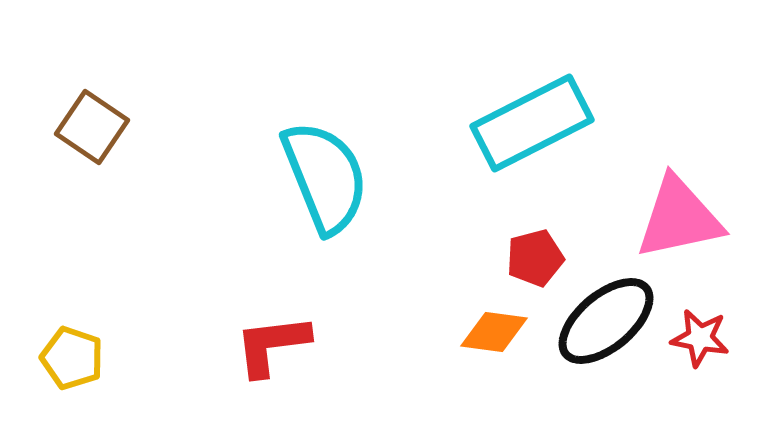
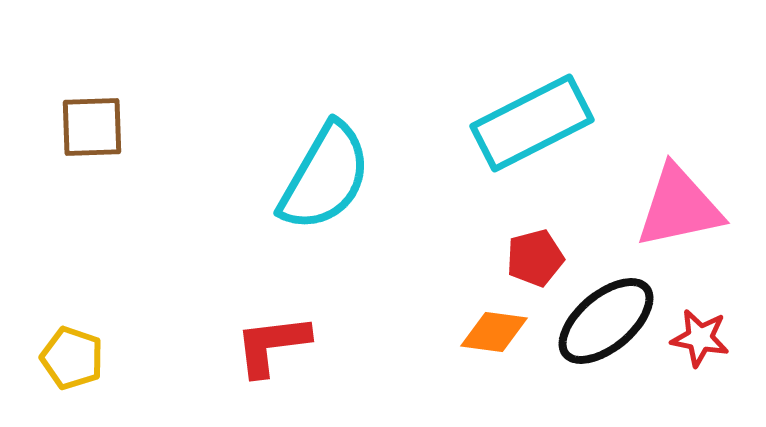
brown square: rotated 36 degrees counterclockwise
cyan semicircle: rotated 52 degrees clockwise
pink triangle: moved 11 px up
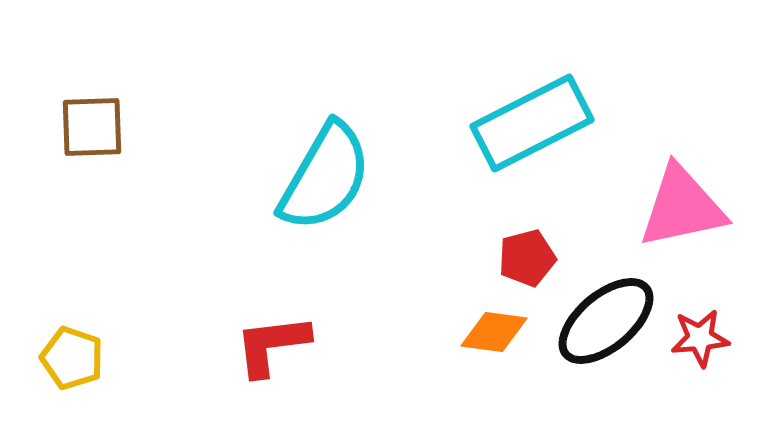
pink triangle: moved 3 px right
red pentagon: moved 8 px left
red star: rotated 16 degrees counterclockwise
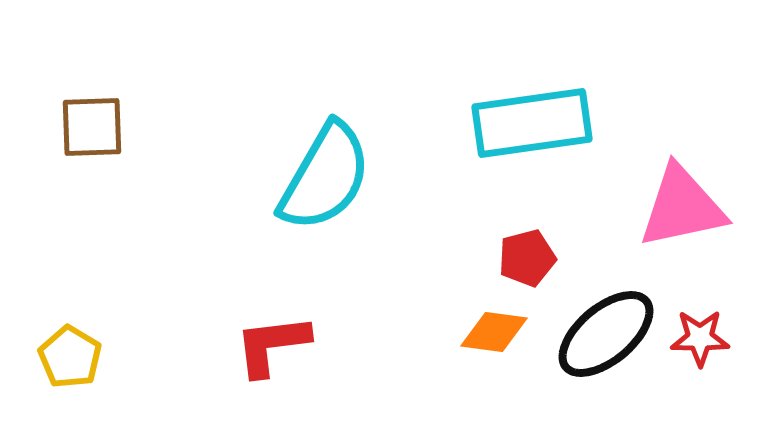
cyan rectangle: rotated 19 degrees clockwise
black ellipse: moved 13 px down
red star: rotated 6 degrees clockwise
yellow pentagon: moved 2 px left, 1 px up; rotated 12 degrees clockwise
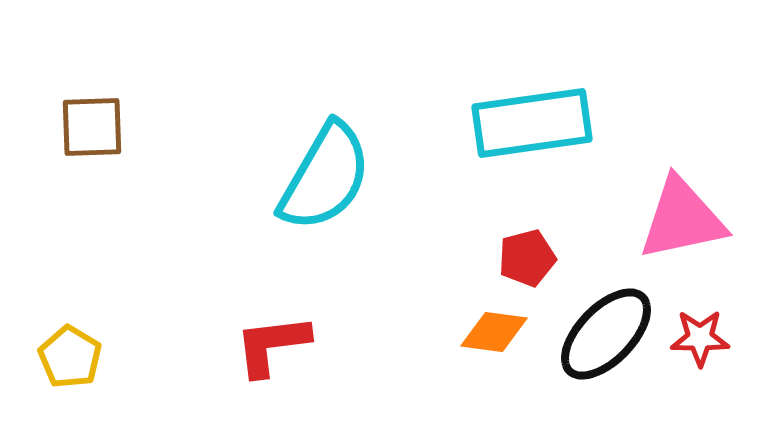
pink triangle: moved 12 px down
black ellipse: rotated 6 degrees counterclockwise
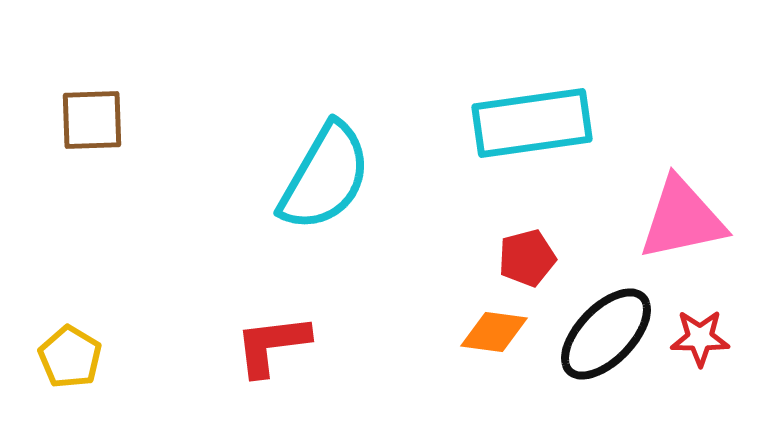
brown square: moved 7 px up
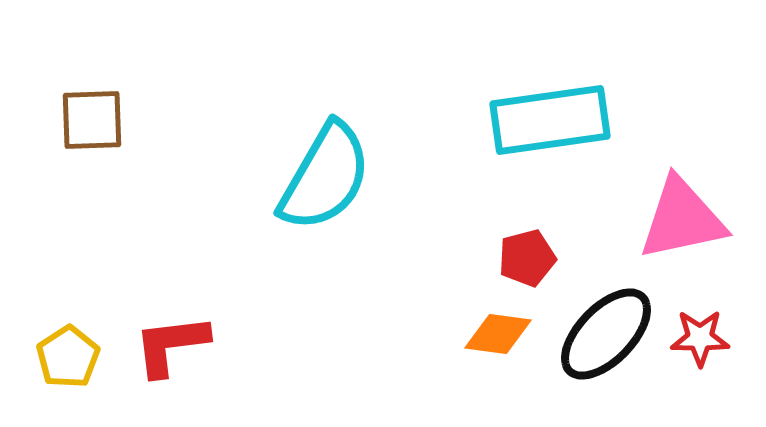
cyan rectangle: moved 18 px right, 3 px up
orange diamond: moved 4 px right, 2 px down
red L-shape: moved 101 px left
yellow pentagon: moved 2 px left; rotated 8 degrees clockwise
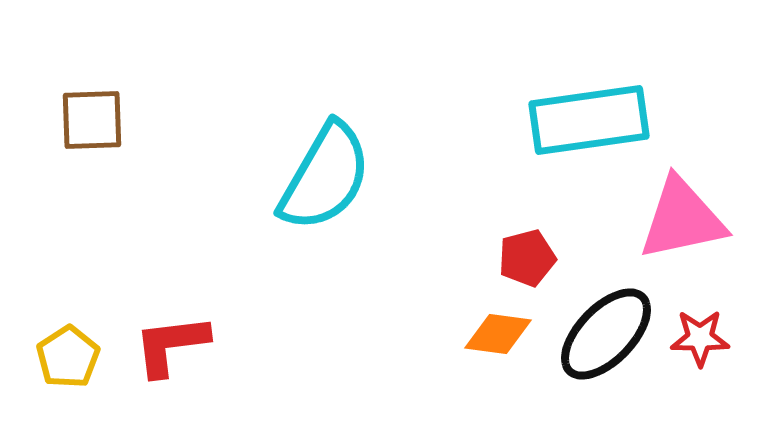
cyan rectangle: moved 39 px right
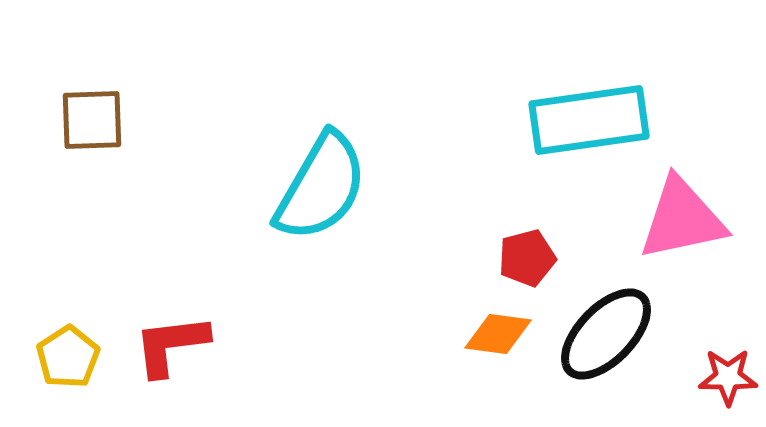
cyan semicircle: moved 4 px left, 10 px down
red star: moved 28 px right, 39 px down
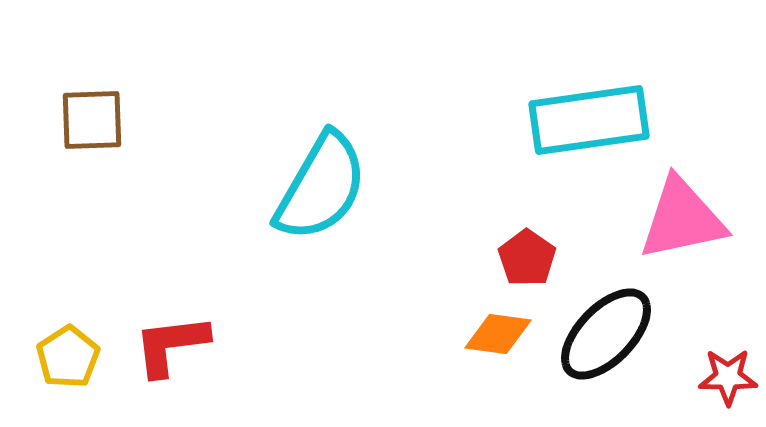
red pentagon: rotated 22 degrees counterclockwise
